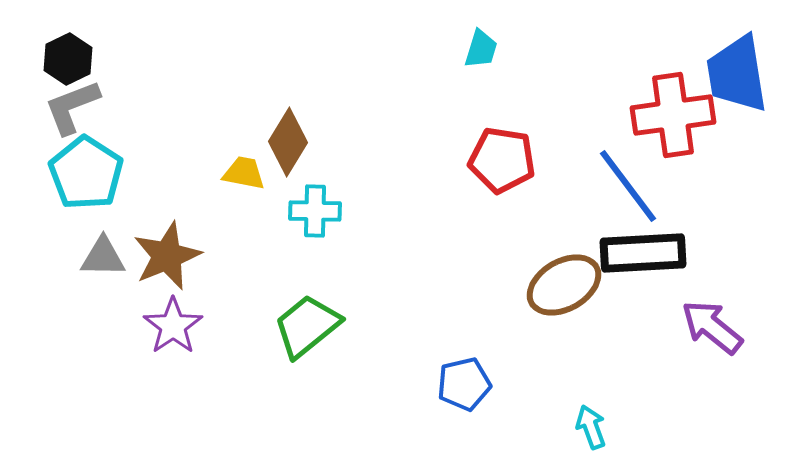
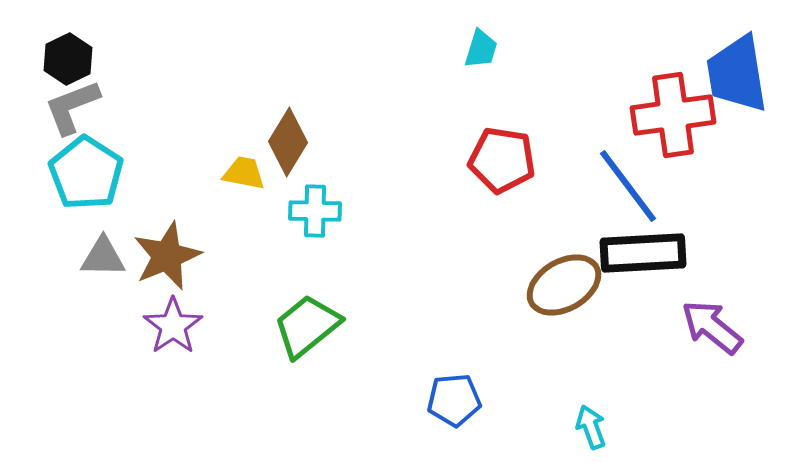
blue pentagon: moved 10 px left, 16 px down; rotated 8 degrees clockwise
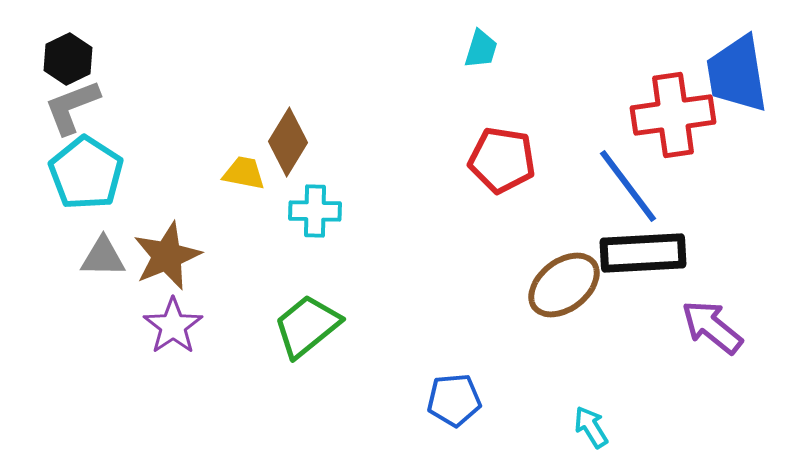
brown ellipse: rotated 8 degrees counterclockwise
cyan arrow: rotated 12 degrees counterclockwise
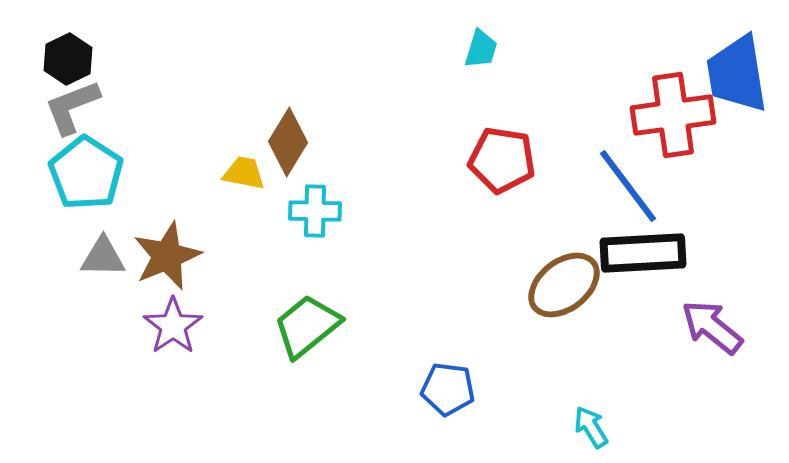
blue pentagon: moved 6 px left, 11 px up; rotated 12 degrees clockwise
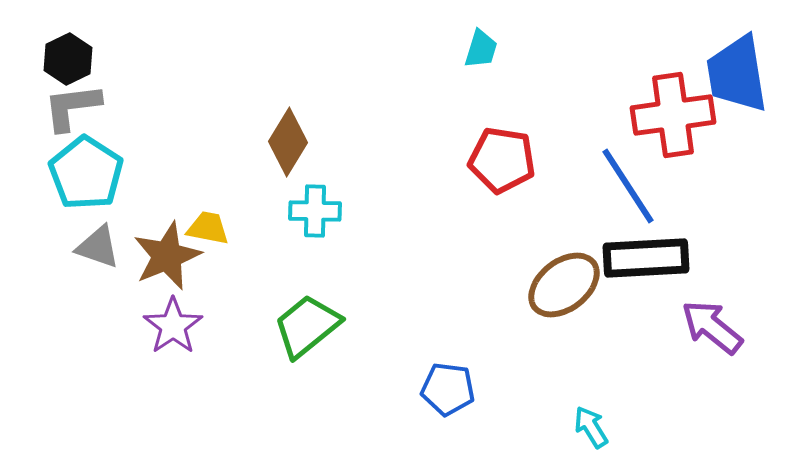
gray L-shape: rotated 14 degrees clockwise
yellow trapezoid: moved 36 px left, 55 px down
blue line: rotated 4 degrees clockwise
black rectangle: moved 3 px right, 5 px down
gray triangle: moved 5 px left, 10 px up; rotated 18 degrees clockwise
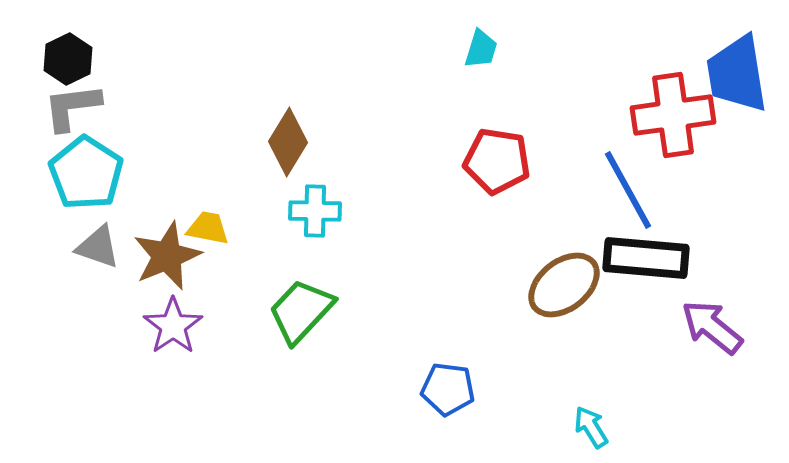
red pentagon: moved 5 px left, 1 px down
blue line: moved 4 px down; rotated 4 degrees clockwise
black rectangle: rotated 8 degrees clockwise
green trapezoid: moved 6 px left, 15 px up; rotated 8 degrees counterclockwise
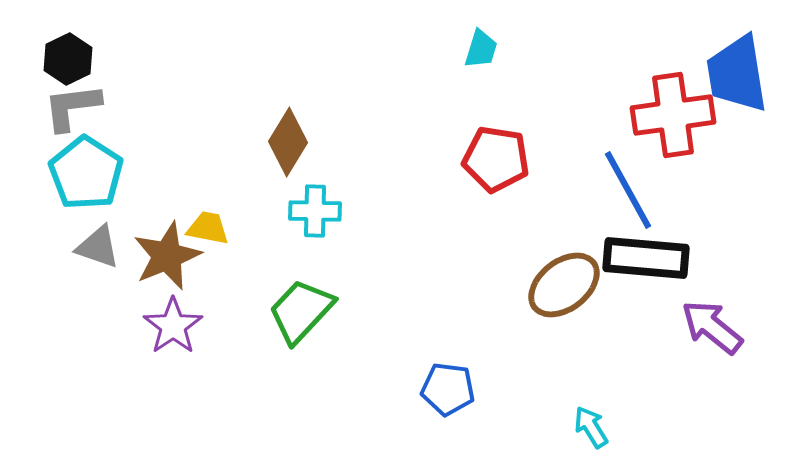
red pentagon: moved 1 px left, 2 px up
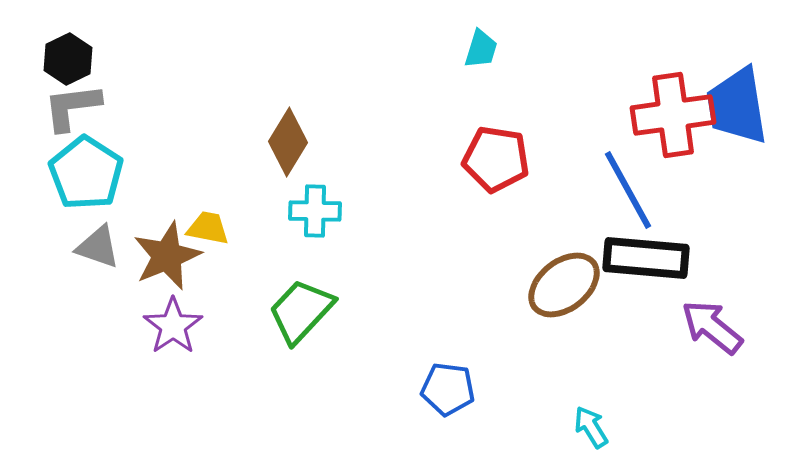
blue trapezoid: moved 32 px down
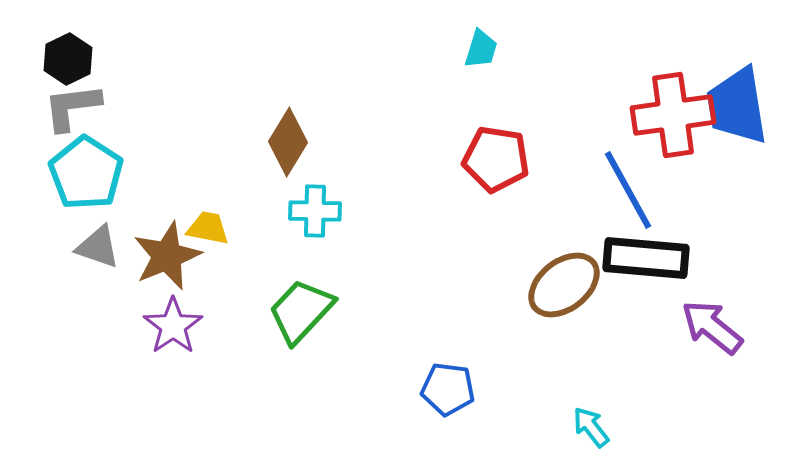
cyan arrow: rotated 6 degrees counterclockwise
